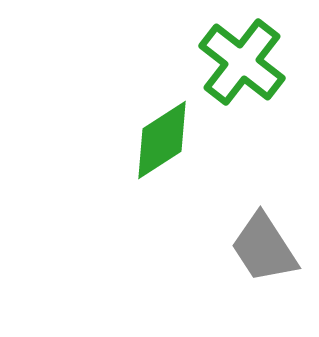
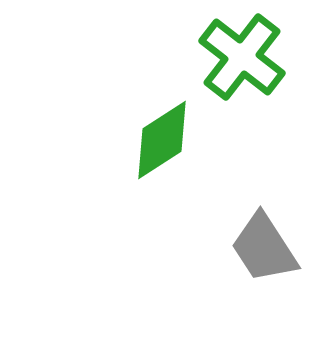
green cross: moved 5 px up
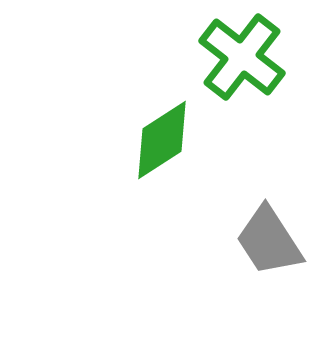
gray trapezoid: moved 5 px right, 7 px up
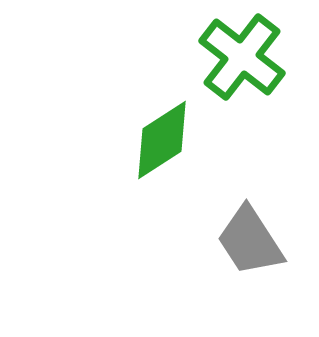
gray trapezoid: moved 19 px left
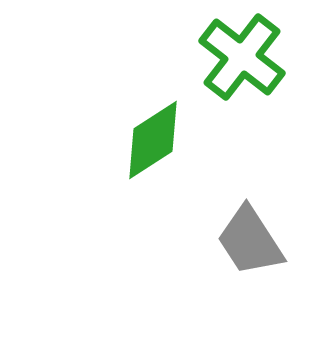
green diamond: moved 9 px left
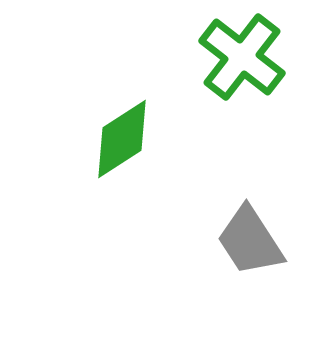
green diamond: moved 31 px left, 1 px up
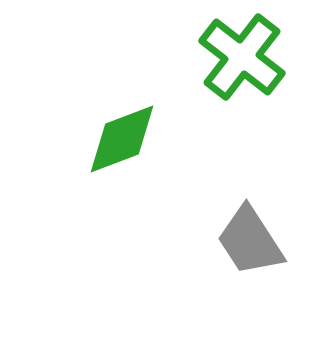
green diamond: rotated 12 degrees clockwise
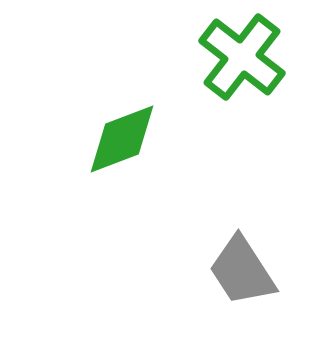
gray trapezoid: moved 8 px left, 30 px down
